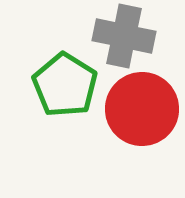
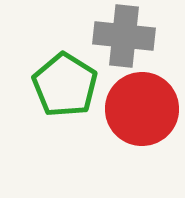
gray cross: rotated 6 degrees counterclockwise
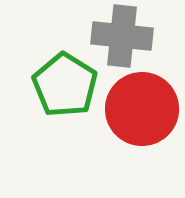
gray cross: moved 2 px left
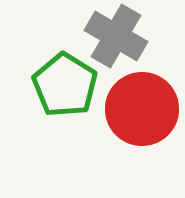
gray cross: moved 6 px left; rotated 24 degrees clockwise
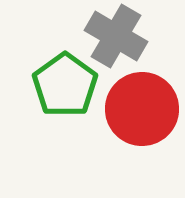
green pentagon: rotated 4 degrees clockwise
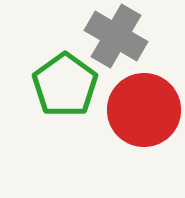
red circle: moved 2 px right, 1 px down
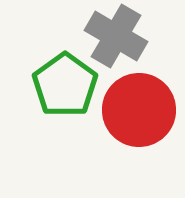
red circle: moved 5 px left
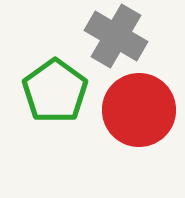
green pentagon: moved 10 px left, 6 px down
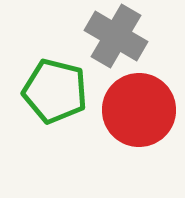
green pentagon: rotated 22 degrees counterclockwise
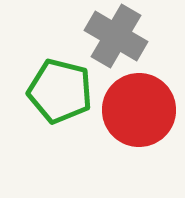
green pentagon: moved 5 px right
